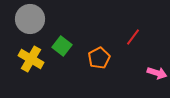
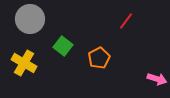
red line: moved 7 px left, 16 px up
green square: moved 1 px right
yellow cross: moved 7 px left, 4 px down
pink arrow: moved 6 px down
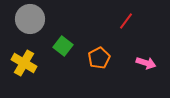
pink arrow: moved 11 px left, 16 px up
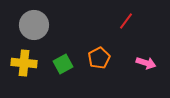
gray circle: moved 4 px right, 6 px down
green square: moved 18 px down; rotated 24 degrees clockwise
yellow cross: rotated 25 degrees counterclockwise
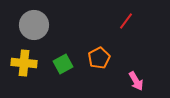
pink arrow: moved 10 px left, 18 px down; rotated 42 degrees clockwise
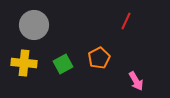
red line: rotated 12 degrees counterclockwise
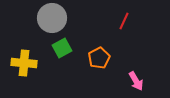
red line: moved 2 px left
gray circle: moved 18 px right, 7 px up
green square: moved 1 px left, 16 px up
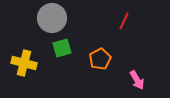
green square: rotated 12 degrees clockwise
orange pentagon: moved 1 px right, 1 px down
yellow cross: rotated 10 degrees clockwise
pink arrow: moved 1 px right, 1 px up
